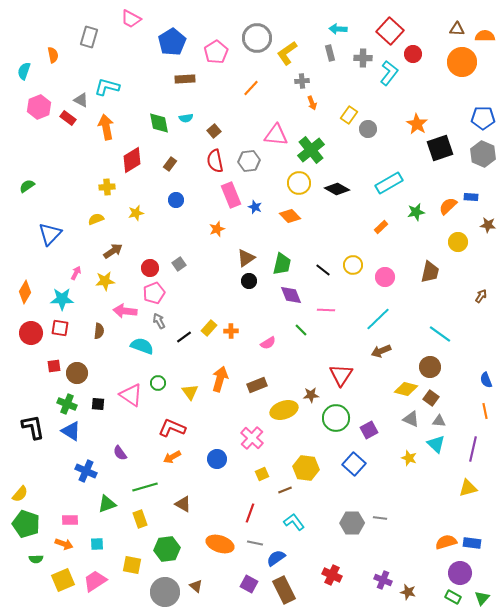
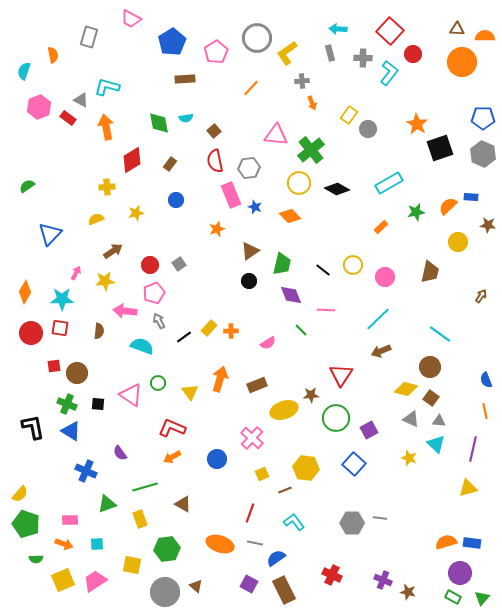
gray hexagon at (249, 161): moved 7 px down
brown triangle at (246, 258): moved 4 px right, 7 px up
red circle at (150, 268): moved 3 px up
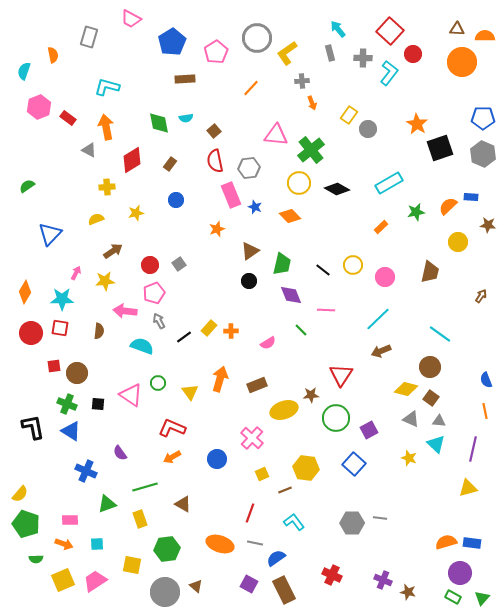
cyan arrow at (338, 29): rotated 48 degrees clockwise
gray triangle at (81, 100): moved 8 px right, 50 px down
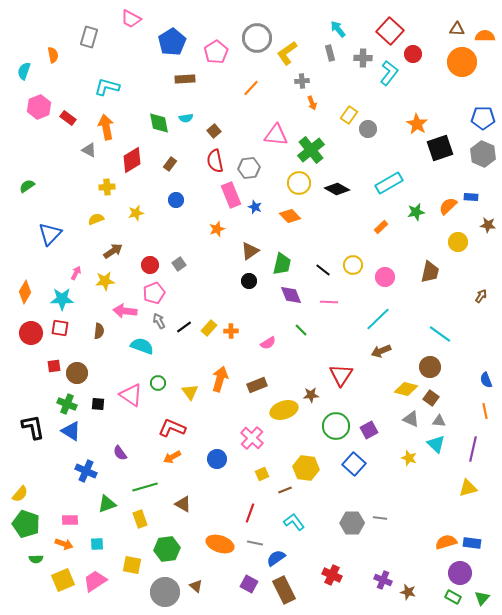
pink line at (326, 310): moved 3 px right, 8 px up
black line at (184, 337): moved 10 px up
green circle at (336, 418): moved 8 px down
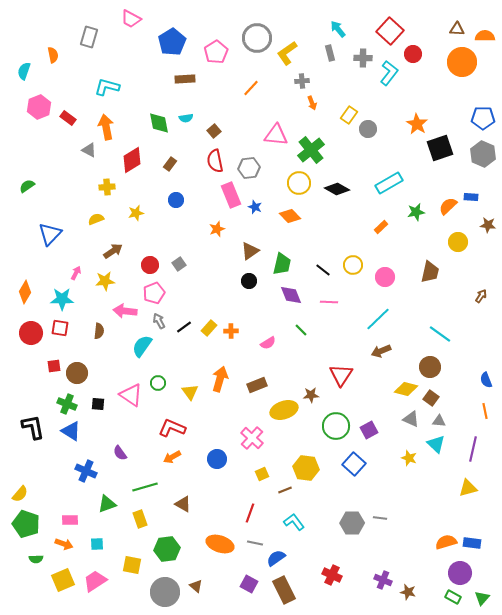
cyan semicircle at (142, 346): rotated 75 degrees counterclockwise
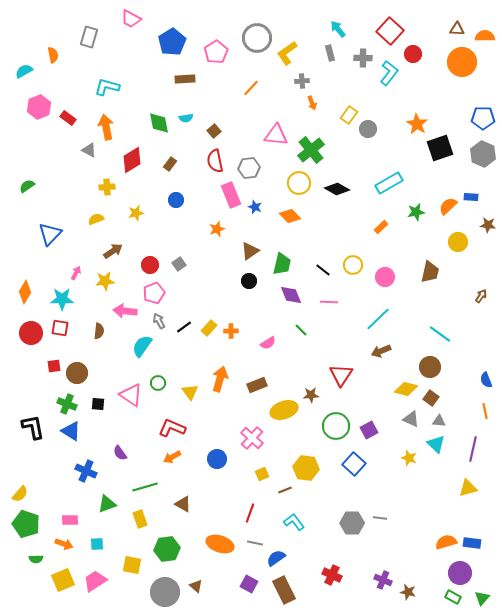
cyan semicircle at (24, 71): rotated 42 degrees clockwise
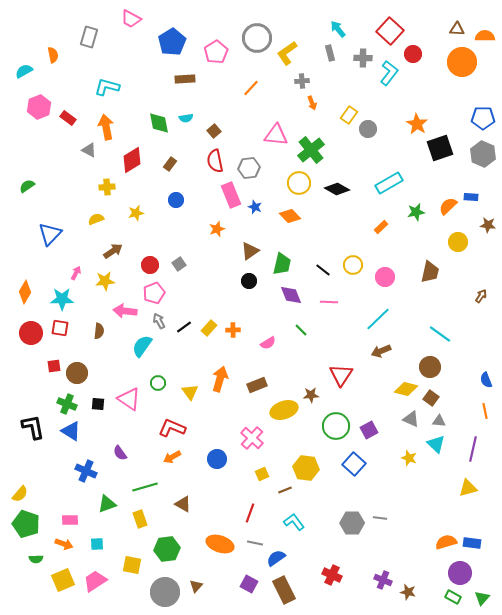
orange cross at (231, 331): moved 2 px right, 1 px up
pink triangle at (131, 395): moved 2 px left, 4 px down
brown triangle at (196, 586): rotated 32 degrees clockwise
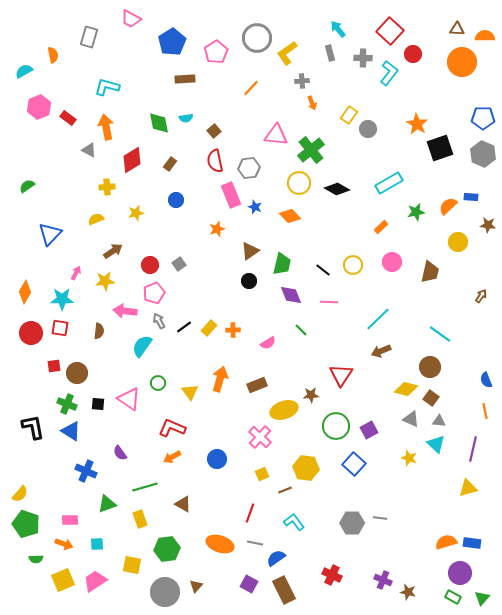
pink circle at (385, 277): moved 7 px right, 15 px up
pink cross at (252, 438): moved 8 px right, 1 px up
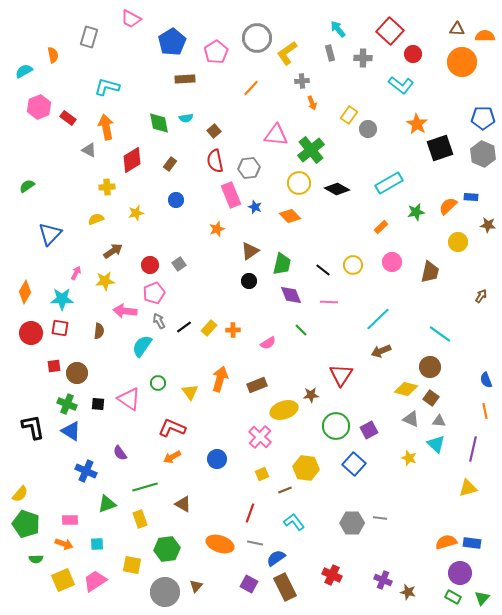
cyan L-shape at (389, 73): moved 12 px right, 12 px down; rotated 90 degrees clockwise
brown rectangle at (284, 590): moved 1 px right, 3 px up
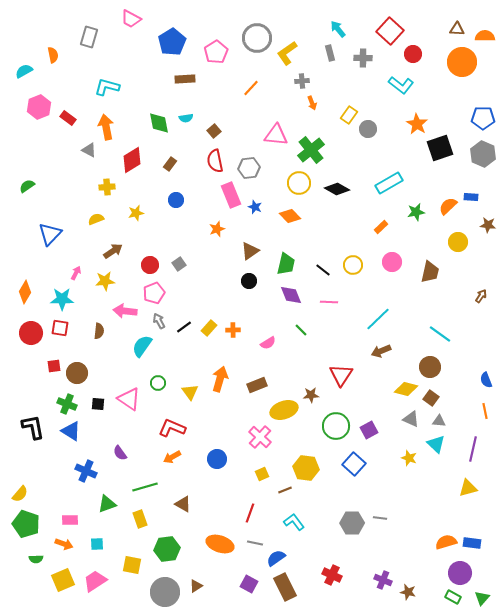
green trapezoid at (282, 264): moved 4 px right
brown triangle at (196, 586): rotated 16 degrees clockwise
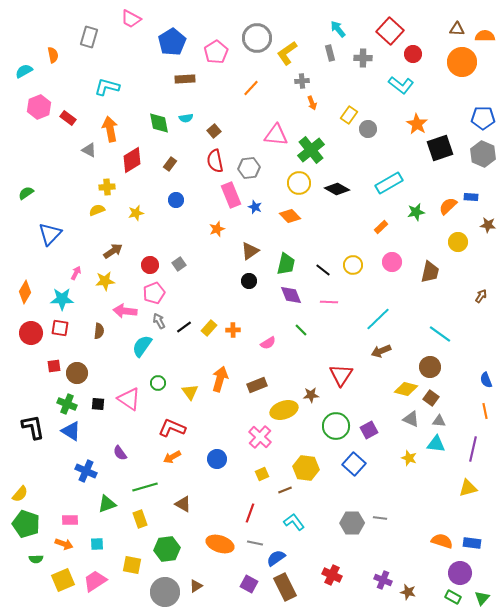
orange arrow at (106, 127): moved 4 px right, 2 px down
green semicircle at (27, 186): moved 1 px left, 7 px down
yellow semicircle at (96, 219): moved 1 px right, 9 px up
cyan triangle at (436, 444): rotated 36 degrees counterclockwise
orange semicircle at (446, 542): moved 4 px left, 1 px up; rotated 35 degrees clockwise
